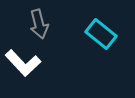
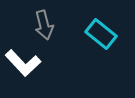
gray arrow: moved 5 px right, 1 px down
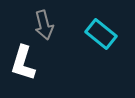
white L-shape: rotated 60 degrees clockwise
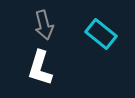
white L-shape: moved 17 px right, 5 px down
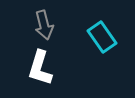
cyan rectangle: moved 1 px right, 3 px down; rotated 16 degrees clockwise
